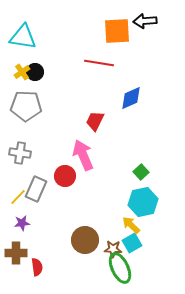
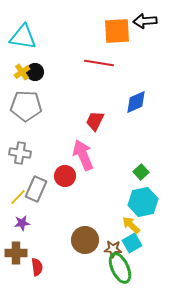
blue diamond: moved 5 px right, 4 px down
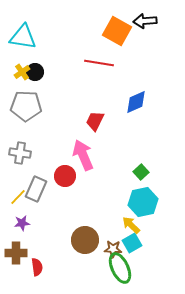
orange square: rotated 32 degrees clockwise
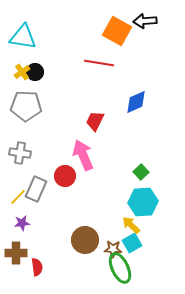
cyan hexagon: rotated 8 degrees clockwise
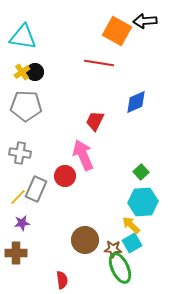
red semicircle: moved 25 px right, 13 px down
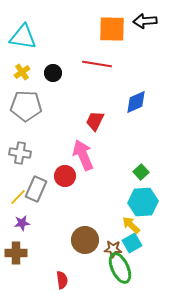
orange square: moved 5 px left, 2 px up; rotated 28 degrees counterclockwise
red line: moved 2 px left, 1 px down
black circle: moved 18 px right, 1 px down
